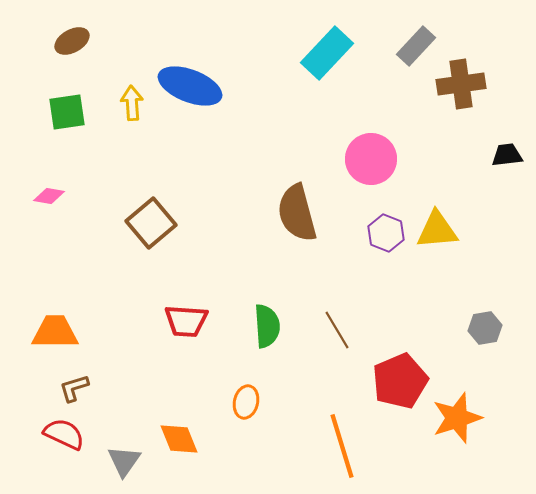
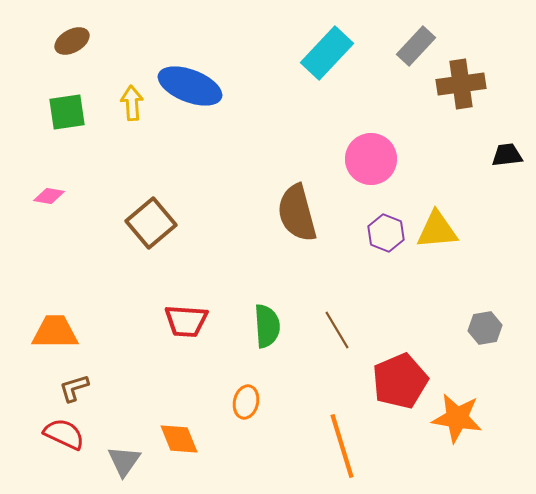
orange star: rotated 27 degrees clockwise
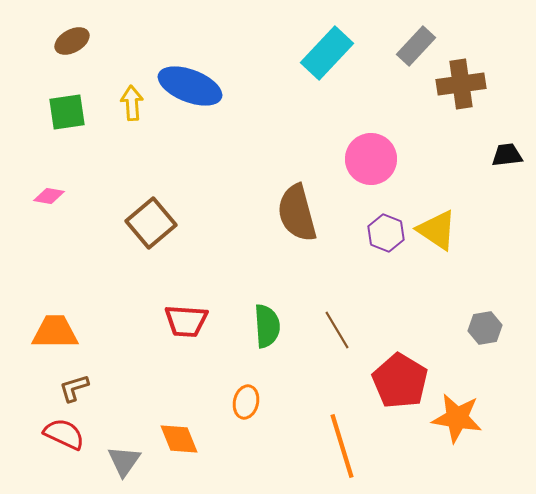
yellow triangle: rotated 39 degrees clockwise
red pentagon: rotated 18 degrees counterclockwise
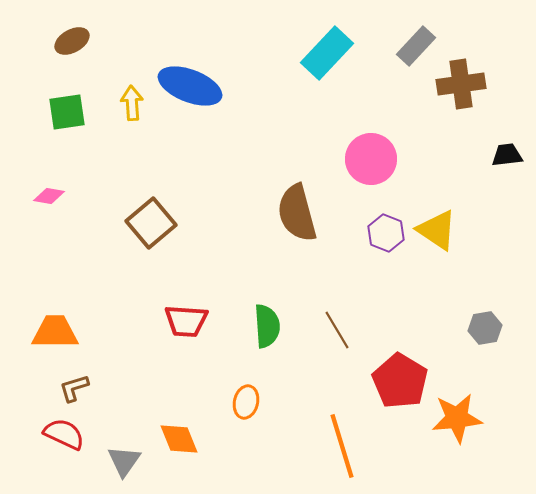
orange star: rotated 15 degrees counterclockwise
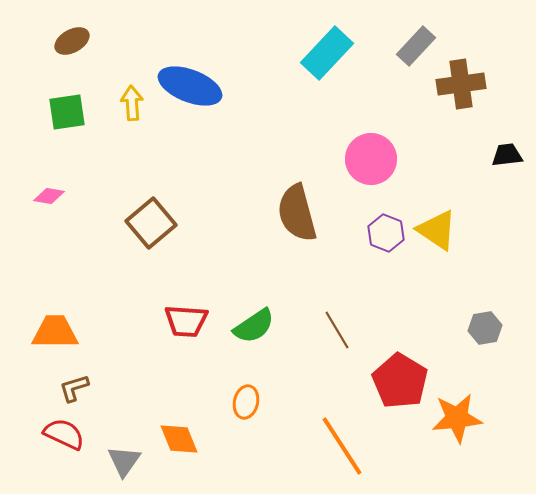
green semicircle: moved 13 px left; rotated 60 degrees clockwise
orange line: rotated 16 degrees counterclockwise
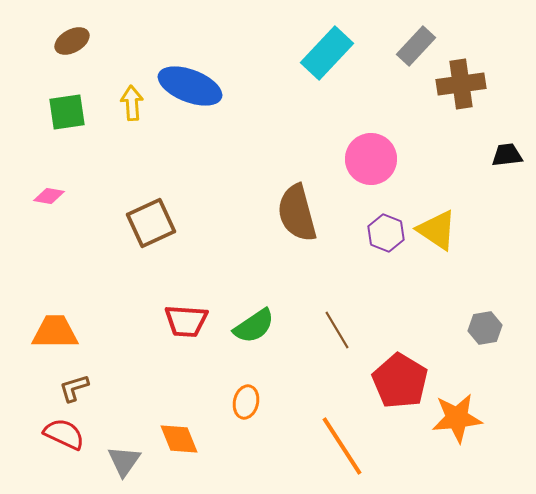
brown square: rotated 15 degrees clockwise
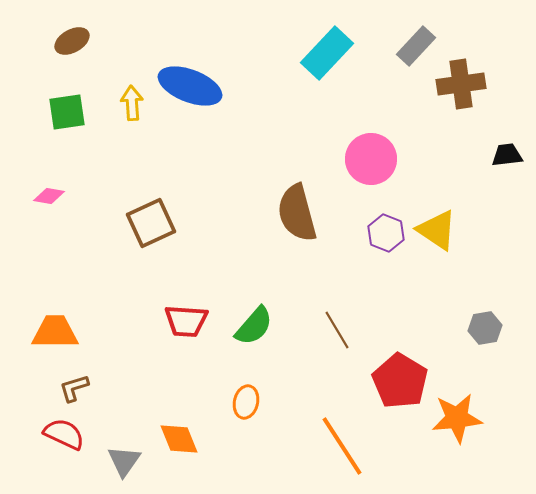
green semicircle: rotated 15 degrees counterclockwise
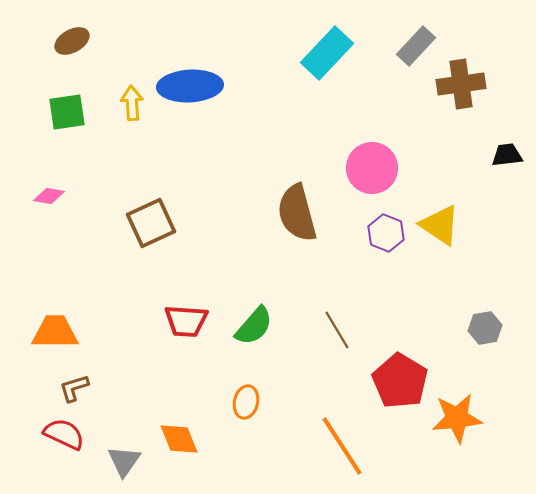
blue ellipse: rotated 24 degrees counterclockwise
pink circle: moved 1 px right, 9 px down
yellow triangle: moved 3 px right, 5 px up
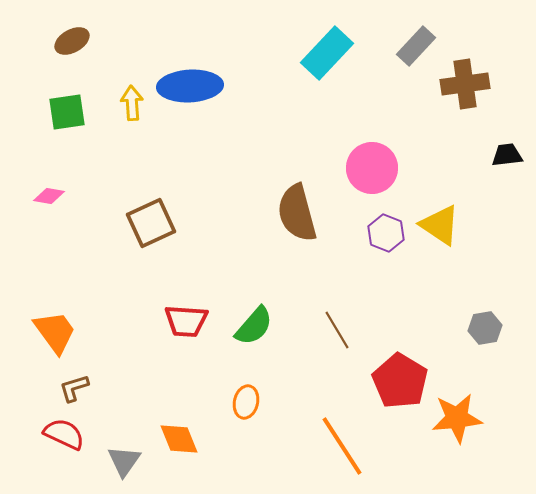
brown cross: moved 4 px right
orange trapezoid: rotated 54 degrees clockwise
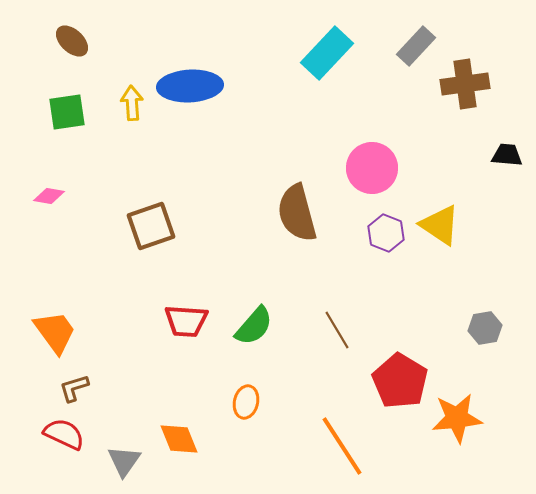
brown ellipse: rotated 72 degrees clockwise
black trapezoid: rotated 12 degrees clockwise
brown square: moved 3 px down; rotated 6 degrees clockwise
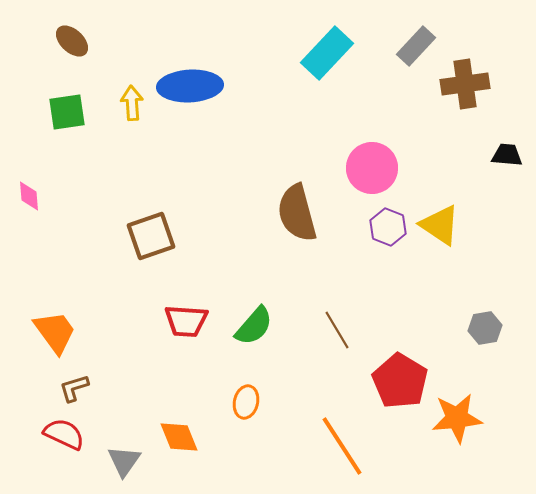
pink diamond: moved 20 px left; rotated 76 degrees clockwise
brown square: moved 10 px down
purple hexagon: moved 2 px right, 6 px up
orange diamond: moved 2 px up
